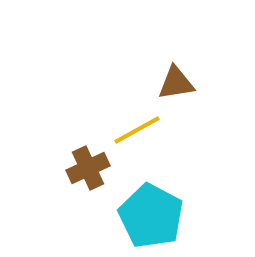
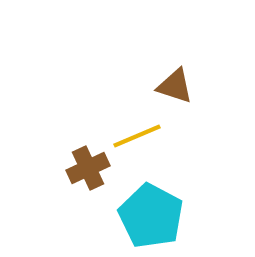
brown triangle: moved 1 px left, 3 px down; rotated 27 degrees clockwise
yellow line: moved 6 px down; rotated 6 degrees clockwise
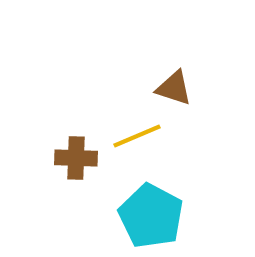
brown triangle: moved 1 px left, 2 px down
brown cross: moved 12 px left, 10 px up; rotated 27 degrees clockwise
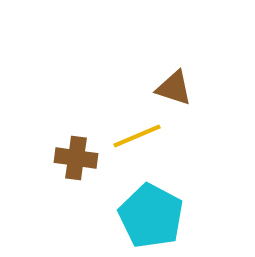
brown cross: rotated 6 degrees clockwise
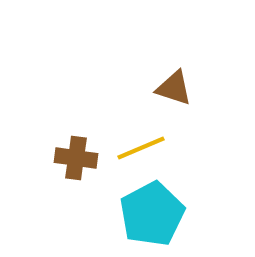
yellow line: moved 4 px right, 12 px down
cyan pentagon: moved 1 px right, 2 px up; rotated 16 degrees clockwise
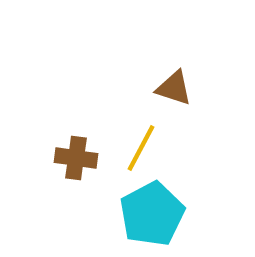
yellow line: rotated 39 degrees counterclockwise
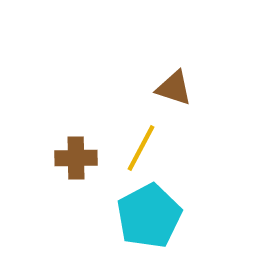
brown cross: rotated 9 degrees counterclockwise
cyan pentagon: moved 3 px left, 2 px down
